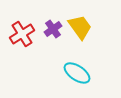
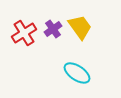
red cross: moved 2 px right, 1 px up
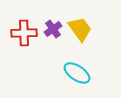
yellow trapezoid: moved 2 px down
red cross: rotated 30 degrees clockwise
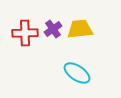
yellow trapezoid: rotated 60 degrees counterclockwise
red cross: moved 1 px right
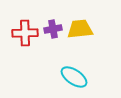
purple cross: rotated 24 degrees clockwise
cyan ellipse: moved 3 px left, 4 px down
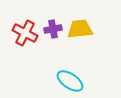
red cross: rotated 30 degrees clockwise
cyan ellipse: moved 4 px left, 4 px down
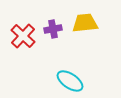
yellow trapezoid: moved 5 px right, 6 px up
red cross: moved 2 px left, 3 px down; rotated 15 degrees clockwise
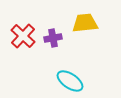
purple cross: moved 9 px down
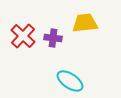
purple cross: rotated 18 degrees clockwise
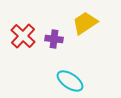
yellow trapezoid: rotated 28 degrees counterclockwise
purple cross: moved 1 px right, 1 px down
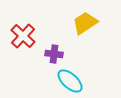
purple cross: moved 15 px down
cyan ellipse: rotated 8 degrees clockwise
